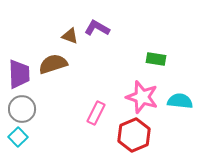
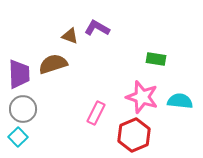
gray circle: moved 1 px right
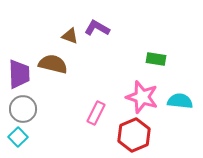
brown semicircle: rotated 32 degrees clockwise
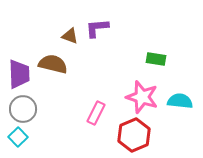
purple L-shape: rotated 35 degrees counterclockwise
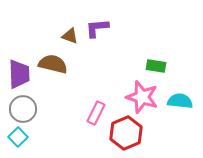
green rectangle: moved 7 px down
red hexagon: moved 8 px left, 2 px up
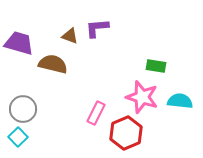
purple trapezoid: moved 31 px up; rotated 72 degrees counterclockwise
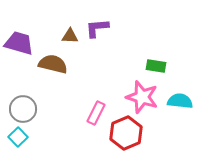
brown triangle: rotated 18 degrees counterclockwise
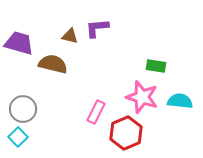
brown triangle: rotated 12 degrees clockwise
pink rectangle: moved 1 px up
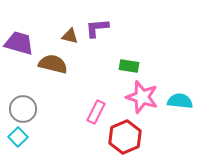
green rectangle: moved 27 px left
red hexagon: moved 1 px left, 4 px down
